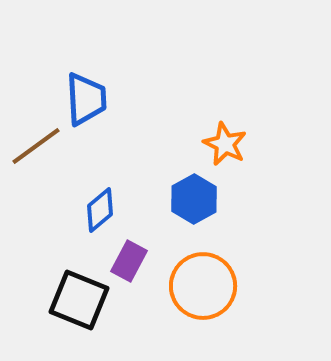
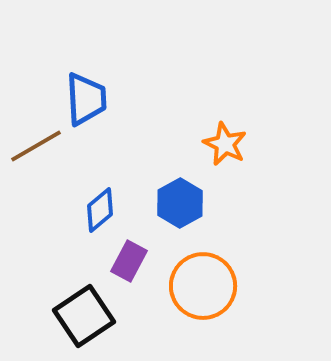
brown line: rotated 6 degrees clockwise
blue hexagon: moved 14 px left, 4 px down
black square: moved 5 px right, 16 px down; rotated 34 degrees clockwise
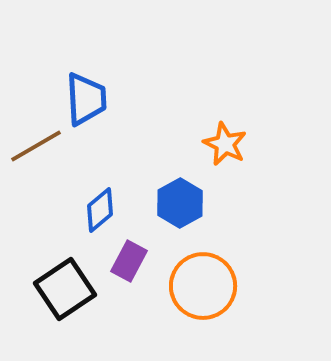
black square: moved 19 px left, 27 px up
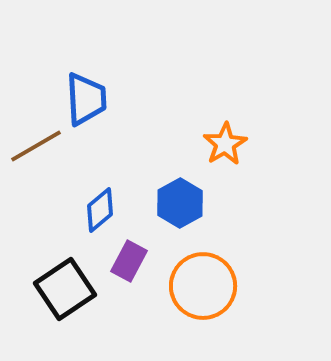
orange star: rotated 15 degrees clockwise
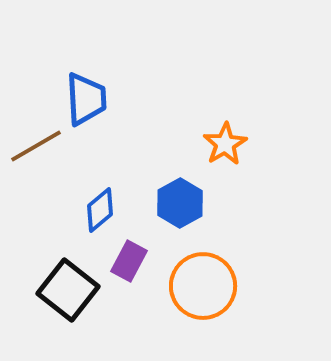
black square: moved 3 px right, 1 px down; rotated 18 degrees counterclockwise
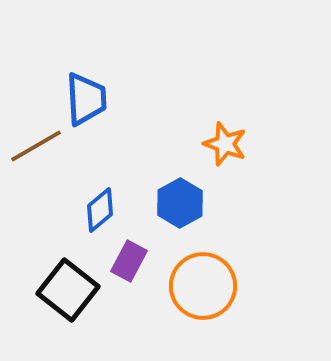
orange star: rotated 21 degrees counterclockwise
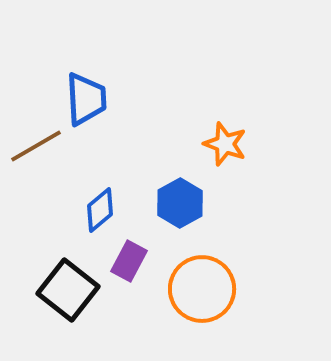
orange circle: moved 1 px left, 3 px down
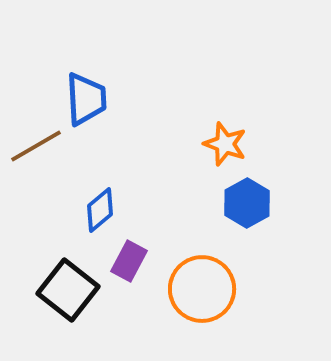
blue hexagon: moved 67 px right
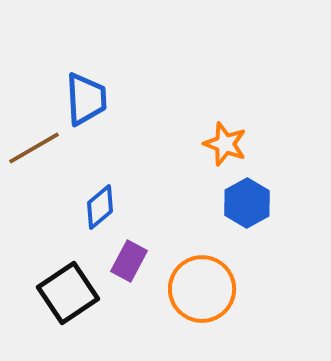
brown line: moved 2 px left, 2 px down
blue diamond: moved 3 px up
black square: moved 3 px down; rotated 18 degrees clockwise
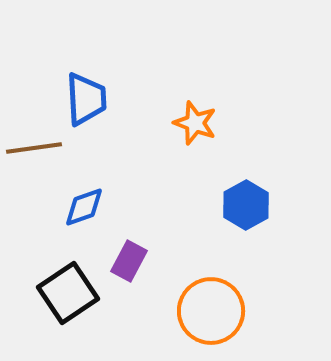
orange star: moved 30 px left, 21 px up
brown line: rotated 22 degrees clockwise
blue hexagon: moved 1 px left, 2 px down
blue diamond: moved 16 px left; rotated 21 degrees clockwise
orange circle: moved 9 px right, 22 px down
